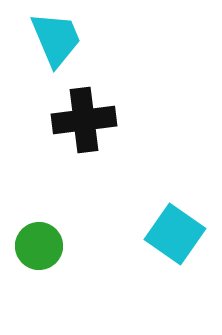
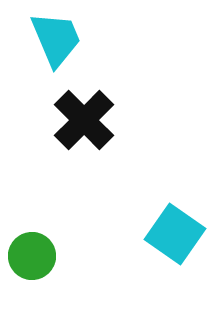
black cross: rotated 38 degrees counterclockwise
green circle: moved 7 px left, 10 px down
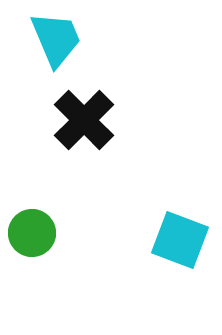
cyan square: moved 5 px right, 6 px down; rotated 14 degrees counterclockwise
green circle: moved 23 px up
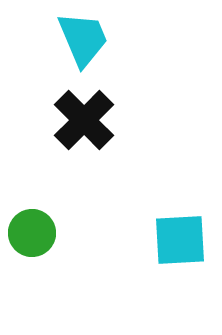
cyan trapezoid: moved 27 px right
cyan square: rotated 24 degrees counterclockwise
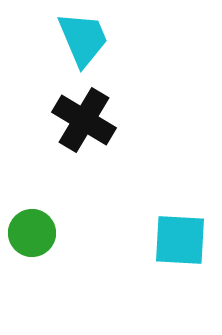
black cross: rotated 14 degrees counterclockwise
cyan square: rotated 6 degrees clockwise
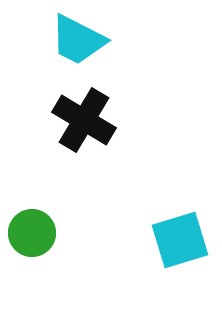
cyan trapezoid: moved 5 px left, 1 px down; rotated 140 degrees clockwise
cyan square: rotated 20 degrees counterclockwise
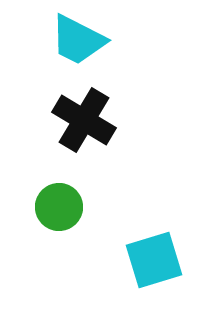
green circle: moved 27 px right, 26 px up
cyan square: moved 26 px left, 20 px down
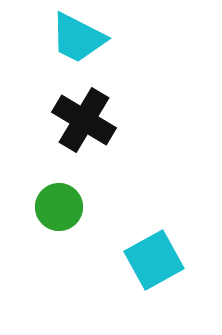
cyan trapezoid: moved 2 px up
cyan square: rotated 12 degrees counterclockwise
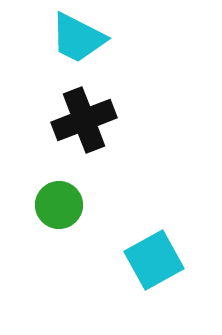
black cross: rotated 38 degrees clockwise
green circle: moved 2 px up
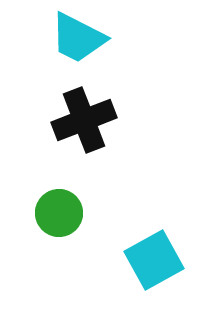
green circle: moved 8 px down
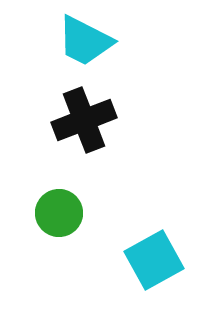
cyan trapezoid: moved 7 px right, 3 px down
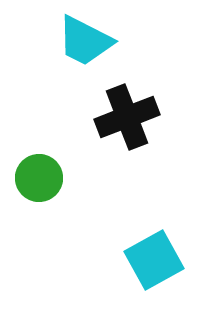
black cross: moved 43 px right, 3 px up
green circle: moved 20 px left, 35 px up
